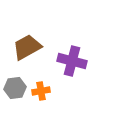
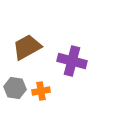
gray hexagon: rotated 15 degrees clockwise
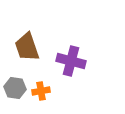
brown trapezoid: rotated 80 degrees counterclockwise
purple cross: moved 1 px left
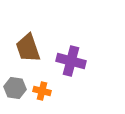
brown trapezoid: moved 1 px right, 1 px down
orange cross: moved 1 px right; rotated 24 degrees clockwise
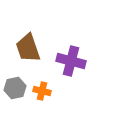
gray hexagon: rotated 20 degrees counterclockwise
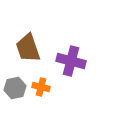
orange cross: moved 1 px left, 4 px up
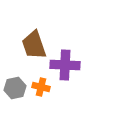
brown trapezoid: moved 6 px right, 3 px up
purple cross: moved 6 px left, 4 px down; rotated 12 degrees counterclockwise
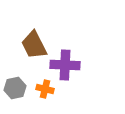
brown trapezoid: rotated 8 degrees counterclockwise
orange cross: moved 4 px right, 2 px down
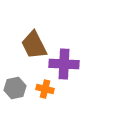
purple cross: moved 1 px left, 1 px up
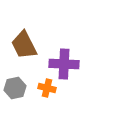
brown trapezoid: moved 10 px left
orange cross: moved 2 px right, 1 px up
